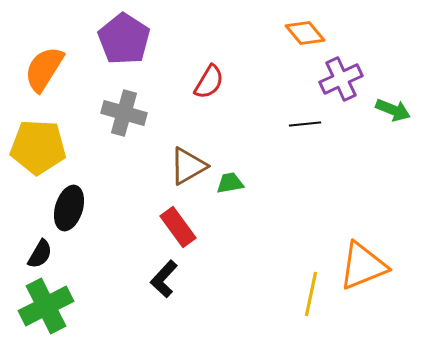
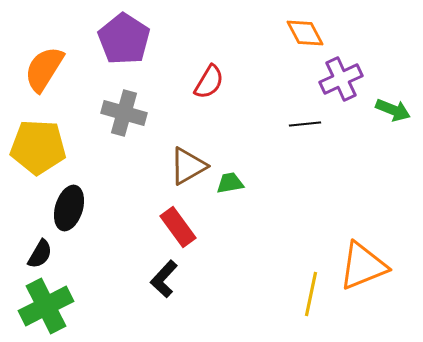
orange diamond: rotated 12 degrees clockwise
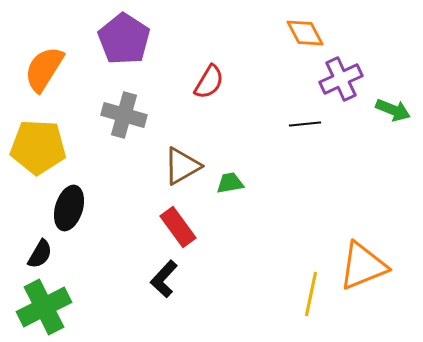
gray cross: moved 2 px down
brown triangle: moved 6 px left
green cross: moved 2 px left, 1 px down
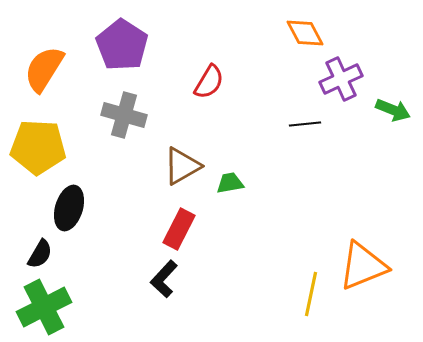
purple pentagon: moved 2 px left, 6 px down
red rectangle: moved 1 px right, 2 px down; rotated 63 degrees clockwise
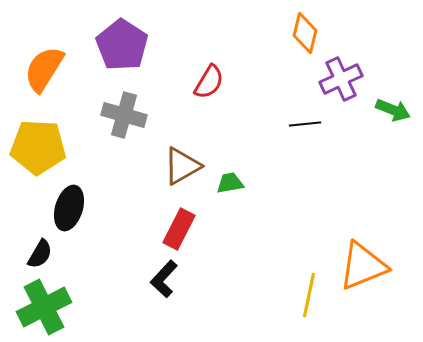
orange diamond: rotated 42 degrees clockwise
yellow line: moved 2 px left, 1 px down
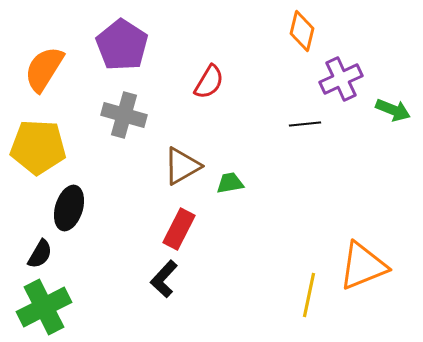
orange diamond: moved 3 px left, 2 px up
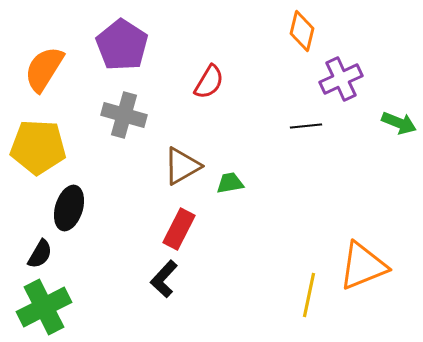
green arrow: moved 6 px right, 13 px down
black line: moved 1 px right, 2 px down
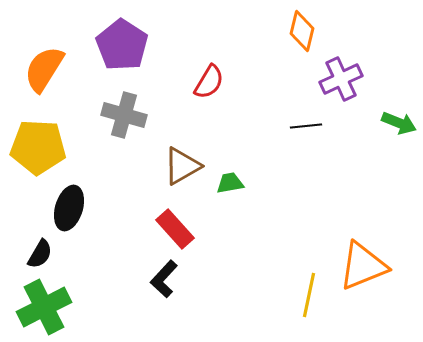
red rectangle: moved 4 px left; rotated 69 degrees counterclockwise
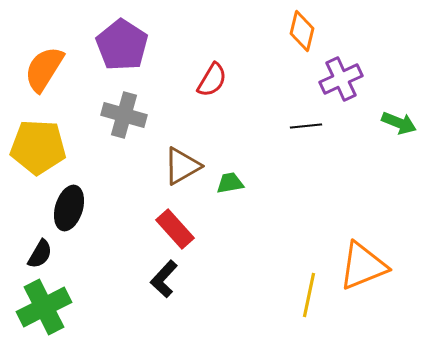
red semicircle: moved 3 px right, 2 px up
